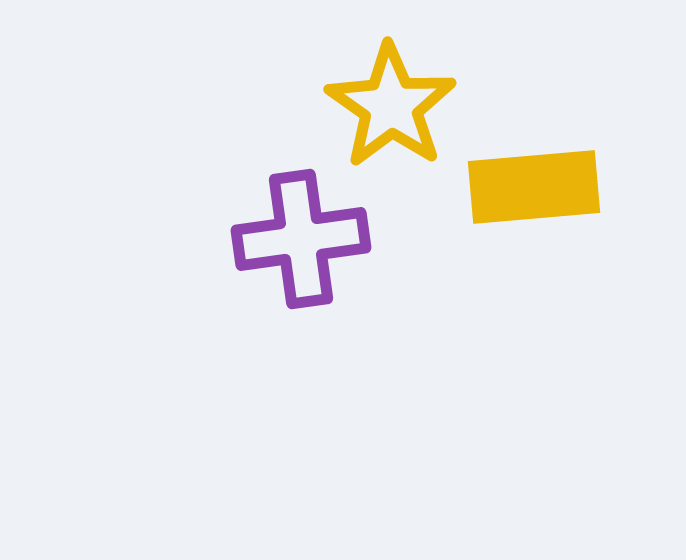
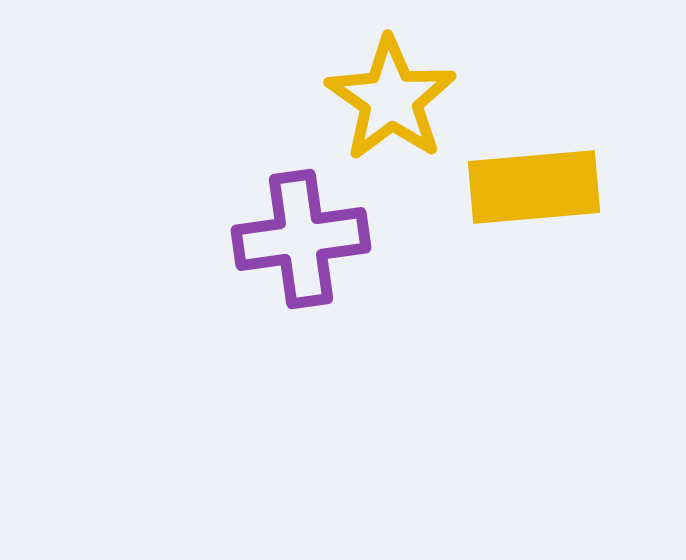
yellow star: moved 7 px up
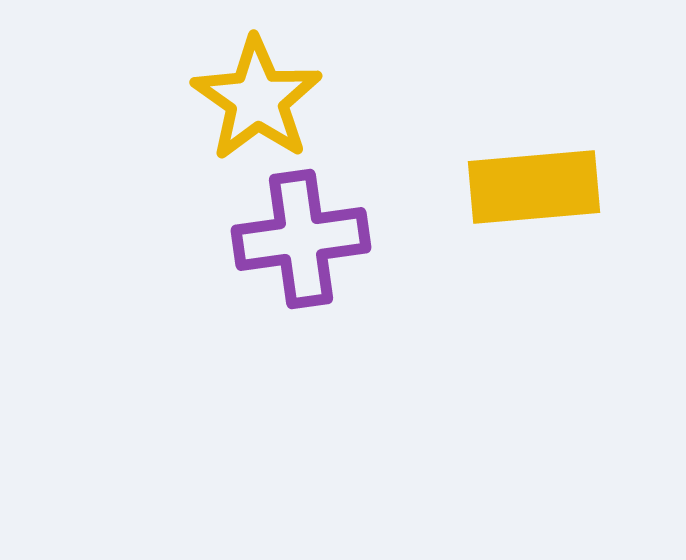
yellow star: moved 134 px left
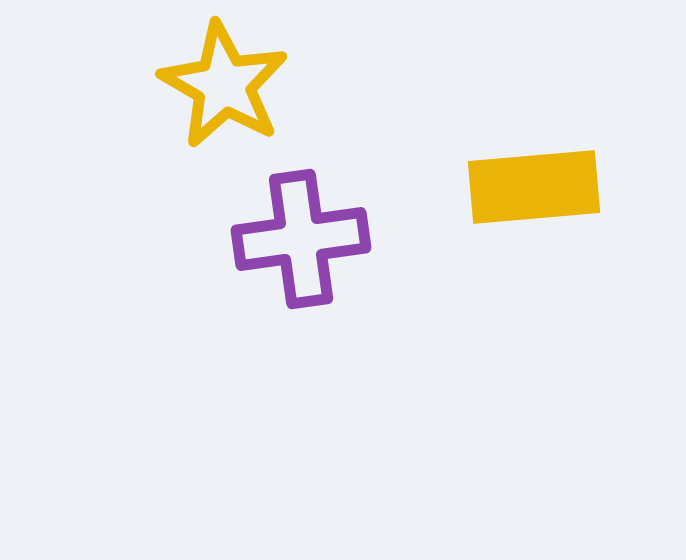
yellow star: moved 33 px left, 14 px up; rotated 5 degrees counterclockwise
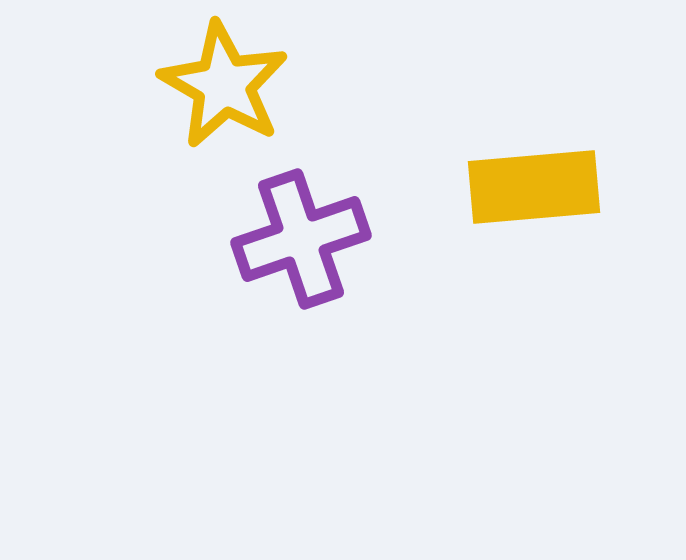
purple cross: rotated 11 degrees counterclockwise
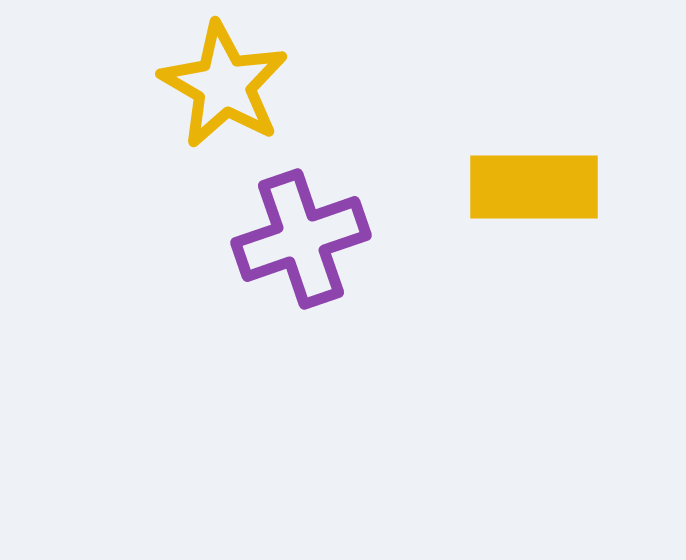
yellow rectangle: rotated 5 degrees clockwise
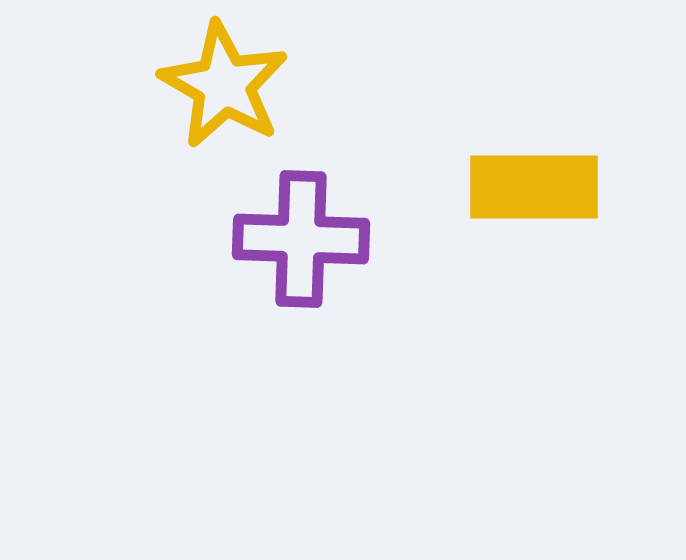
purple cross: rotated 21 degrees clockwise
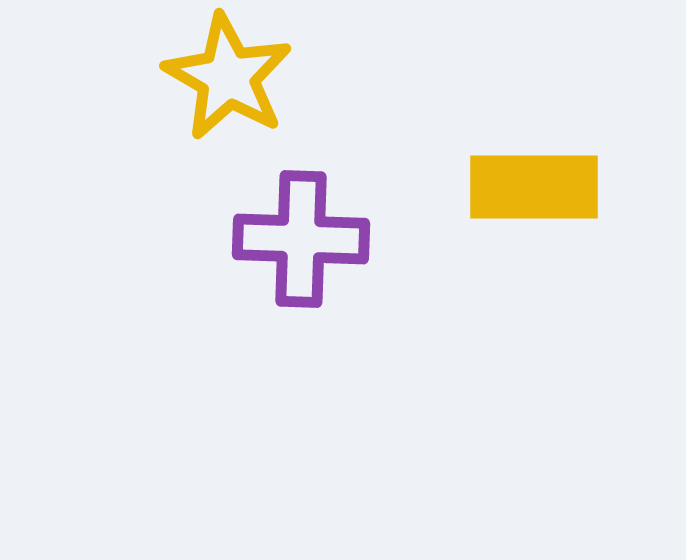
yellow star: moved 4 px right, 8 px up
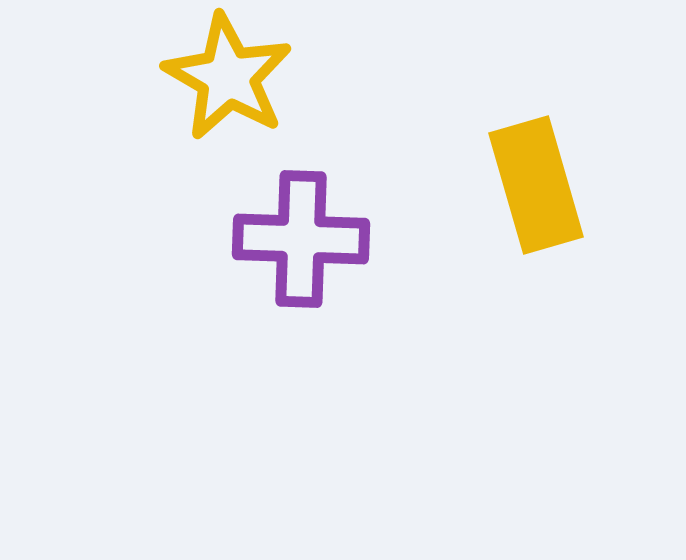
yellow rectangle: moved 2 px right, 2 px up; rotated 74 degrees clockwise
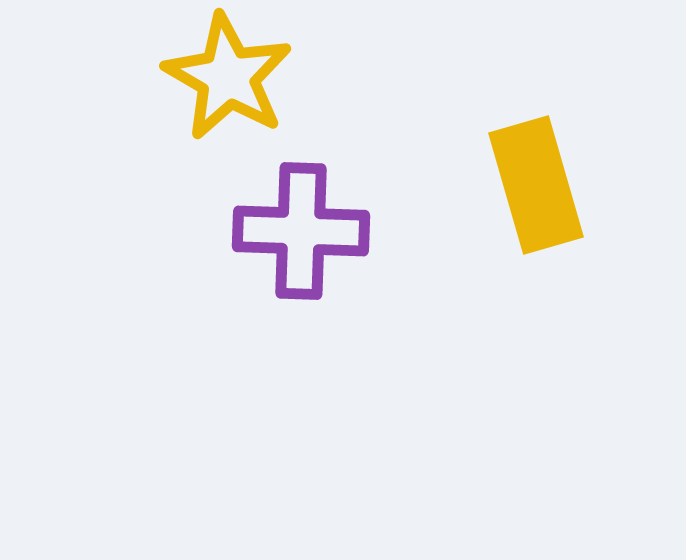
purple cross: moved 8 px up
